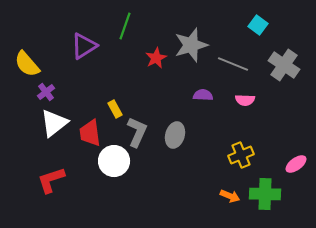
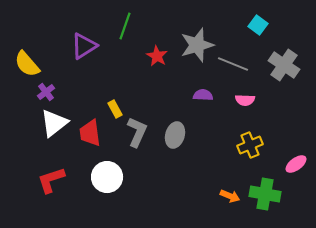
gray star: moved 6 px right
red star: moved 1 px right, 2 px up; rotated 15 degrees counterclockwise
yellow cross: moved 9 px right, 10 px up
white circle: moved 7 px left, 16 px down
green cross: rotated 8 degrees clockwise
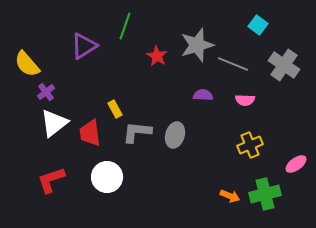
gray L-shape: rotated 108 degrees counterclockwise
green cross: rotated 24 degrees counterclockwise
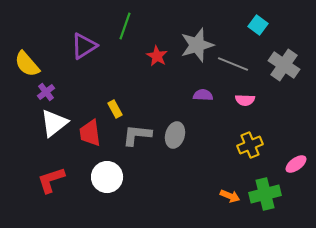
gray L-shape: moved 3 px down
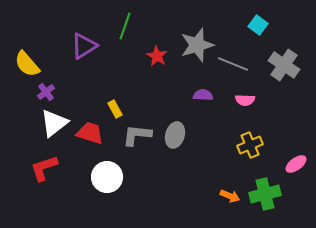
red trapezoid: rotated 116 degrees clockwise
red L-shape: moved 7 px left, 12 px up
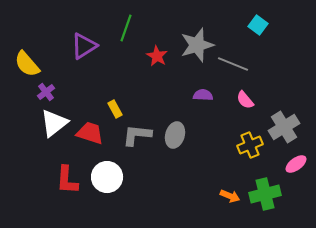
green line: moved 1 px right, 2 px down
gray cross: moved 62 px down; rotated 24 degrees clockwise
pink semicircle: rotated 48 degrees clockwise
red L-shape: moved 23 px right, 12 px down; rotated 68 degrees counterclockwise
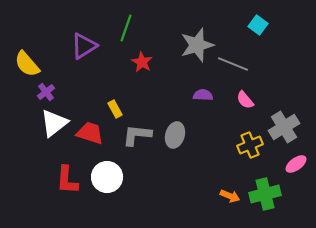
red star: moved 15 px left, 6 px down
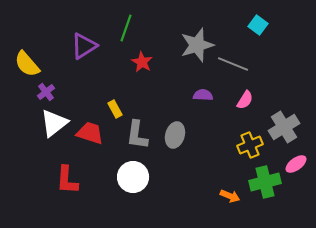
pink semicircle: rotated 108 degrees counterclockwise
gray L-shape: rotated 88 degrees counterclockwise
white circle: moved 26 px right
green cross: moved 12 px up
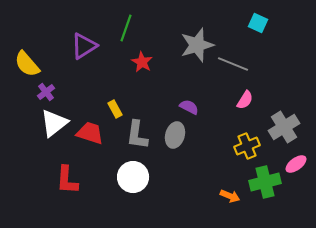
cyan square: moved 2 px up; rotated 12 degrees counterclockwise
purple semicircle: moved 14 px left, 12 px down; rotated 24 degrees clockwise
yellow cross: moved 3 px left, 1 px down
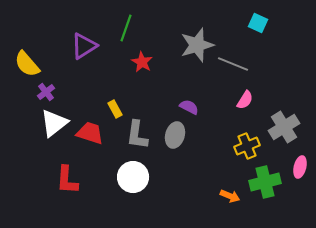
pink ellipse: moved 4 px right, 3 px down; rotated 40 degrees counterclockwise
